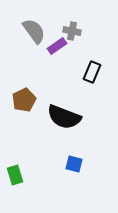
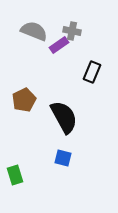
gray semicircle: rotated 32 degrees counterclockwise
purple rectangle: moved 2 px right, 1 px up
black semicircle: rotated 140 degrees counterclockwise
blue square: moved 11 px left, 6 px up
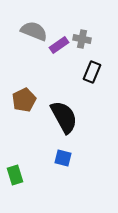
gray cross: moved 10 px right, 8 px down
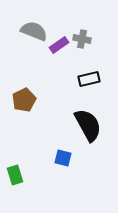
black rectangle: moved 3 px left, 7 px down; rotated 55 degrees clockwise
black semicircle: moved 24 px right, 8 px down
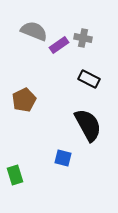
gray cross: moved 1 px right, 1 px up
black rectangle: rotated 40 degrees clockwise
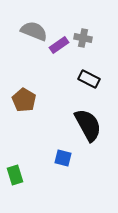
brown pentagon: rotated 15 degrees counterclockwise
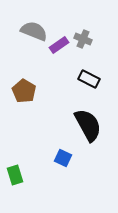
gray cross: moved 1 px down; rotated 12 degrees clockwise
brown pentagon: moved 9 px up
blue square: rotated 12 degrees clockwise
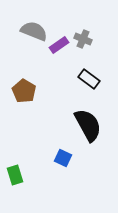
black rectangle: rotated 10 degrees clockwise
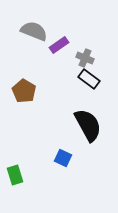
gray cross: moved 2 px right, 19 px down
